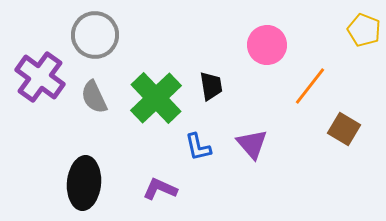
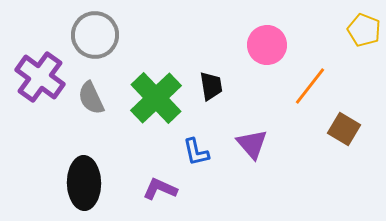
gray semicircle: moved 3 px left, 1 px down
blue L-shape: moved 2 px left, 5 px down
black ellipse: rotated 6 degrees counterclockwise
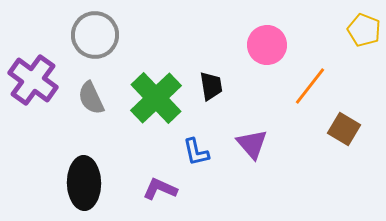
purple cross: moved 7 px left, 3 px down
